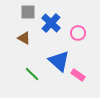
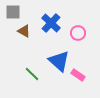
gray square: moved 15 px left
brown triangle: moved 7 px up
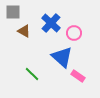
pink circle: moved 4 px left
blue triangle: moved 3 px right, 4 px up
pink rectangle: moved 1 px down
